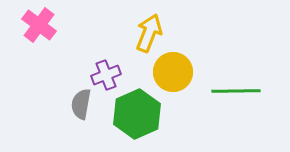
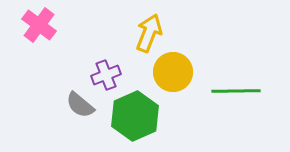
gray semicircle: moved 1 px left, 1 px down; rotated 60 degrees counterclockwise
green hexagon: moved 2 px left, 2 px down
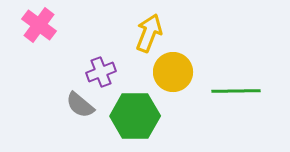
purple cross: moved 5 px left, 3 px up
green hexagon: rotated 24 degrees clockwise
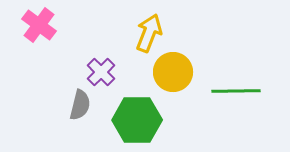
purple cross: rotated 24 degrees counterclockwise
gray semicircle: rotated 116 degrees counterclockwise
green hexagon: moved 2 px right, 4 px down
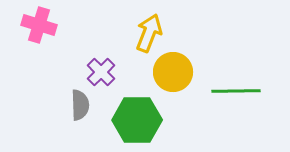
pink cross: rotated 20 degrees counterclockwise
gray semicircle: rotated 16 degrees counterclockwise
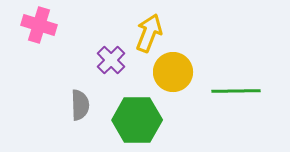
purple cross: moved 10 px right, 12 px up
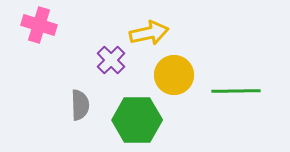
yellow arrow: rotated 57 degrees clockwise
yellow circle: moved 1 px right, 3 px down
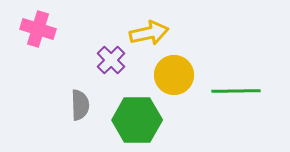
pink cross: moved 1 px left, 4 px down
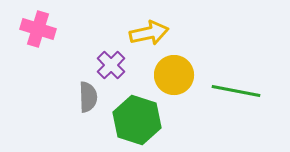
purple cross: moved 5 px down
green line: rotated 12 degrees clockwise
gray semicircle: moved 8 px right, 8 px up
green hexagon: rotated 18 degrees clockwise
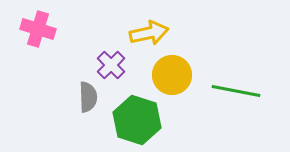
yellow circle: moved 2 px left
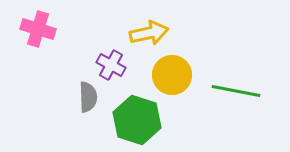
purple cross: rotated 16 degrees counterclockwise
